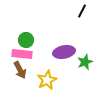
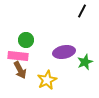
pink rectangle: moved 4 px left, 2 px down
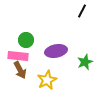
purple ellipse: moved 8 px left, 1 px up
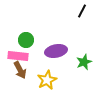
green star: moved 1 px left
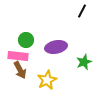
purple ellipse: moved 4 px up
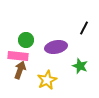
black line: moved 2 px right, 17 px down
green star: moved 4 px left, 4 px down; rotated 28 degrees counterclockwise
brown arrow: rotated 132 degrees counterclockwise
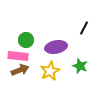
brown arrow: rotated 48 degrees clockwise
yellow star: moved 3 px right, 9 px up
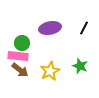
green circle: moved 4 px left, 3 px down
purple ellipse: moved 6 px left, 19 px up
brown arrow: rotated 60 degrees clockwise
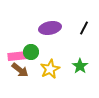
green circle: moved 9 px right, 9 px down
pink rectangle: rotated 12 degrees counterclockwise
green star: rotated 14 degrees clockwise
yellow star: moved 2 px up
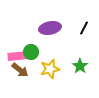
yellow star: rotated 12 degrees clockwise
